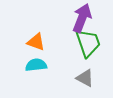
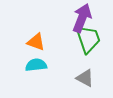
green trapezoid: moved 4 px up
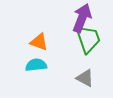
orange triangle: moved 3 px right
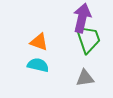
purple arrow: rotated 8 degrees counterclockwise
cyan semicircle: moved 2 px right; rotated 20 degrees clockwise
gray triangle: rotated 36 degrees counterclockwise
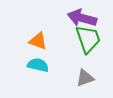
purple arrow: rotated 88 degrees counterclockwise
orange triangle: moved 1 px left, 1 px up
gray triangle: rotated 12 degrees counterclockwise
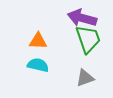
orange triangle: rotated 18 degrees counterclockwise
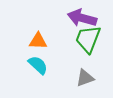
green trapezoid: rotated 140 degrees counterclockwise
cyan semicircle: rotated 30 degrees clockwise
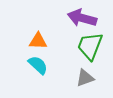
green trapezoid: moved 2 px right, 7 px down
